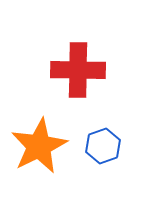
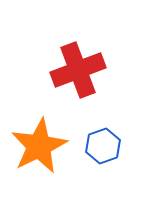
red cross: rotated 22 degrees counterclockwise
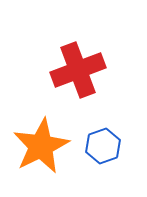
orange star: moved 2 px right
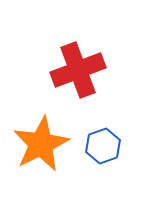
orange star: moved 2 px up
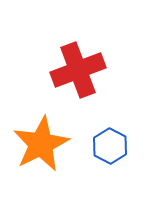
blue hexagon: moved 7 px right; rotated 12 degrees counterclockwise
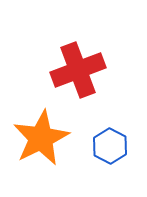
orange star: moved 6 px up
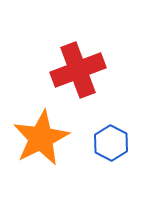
blue hexagon: moved 1 px right, 3 px up
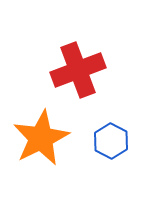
blue hexagon: moved 2 px up
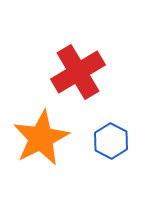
red cross: moved 2 px down; rotated 10 degrees counterclockwise
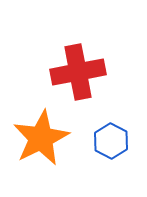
red cross: rotated 20 degrees clockwise
